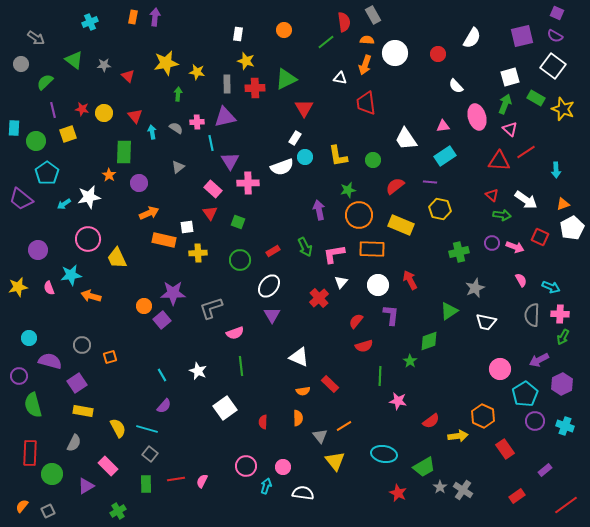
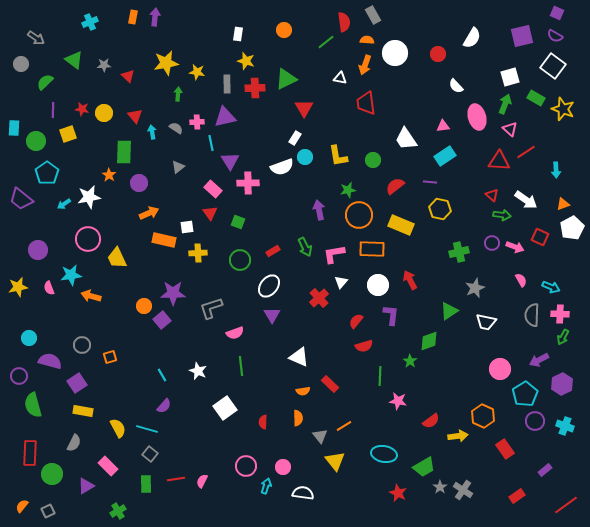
purple line at (53, 110): rotated 14 degrees clockwise
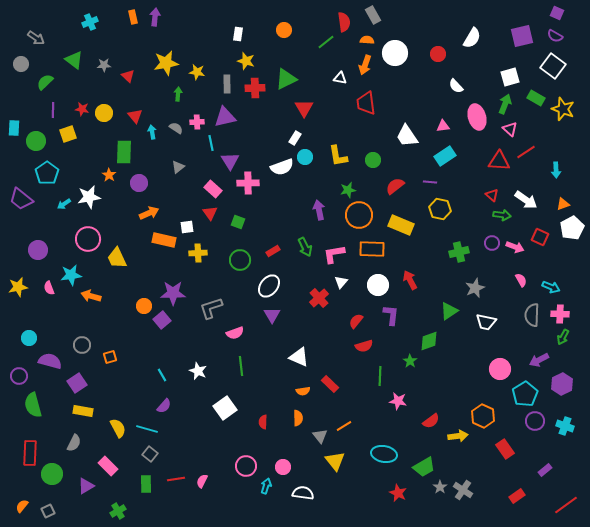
orange rectangle at (133, 17): rotated 24 degrees counterclockwise
white trapezoid at (406, 139): moved 1 px right, 3 px up
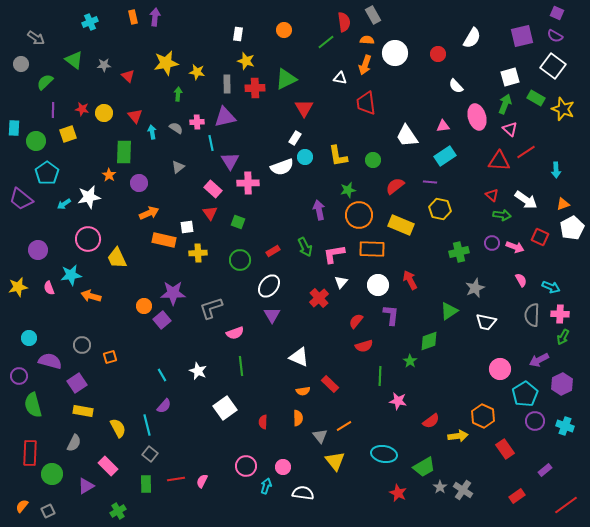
cyan line at (147, 429): moved 4 px up; rotated 60 degrees clockwise
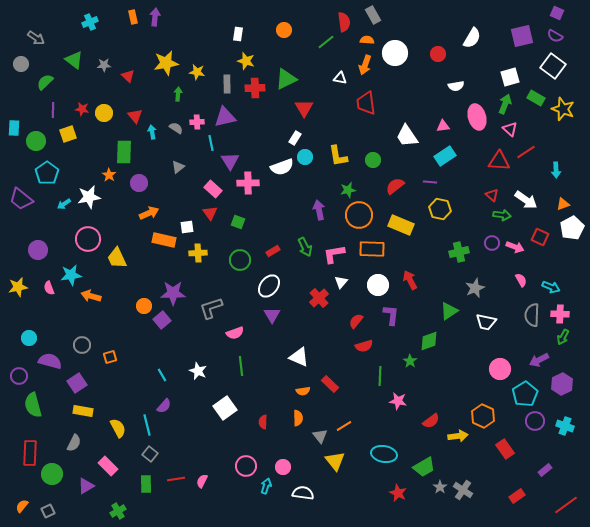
white semicircle at (456, 86): rotated 56 degrees counterclockwise
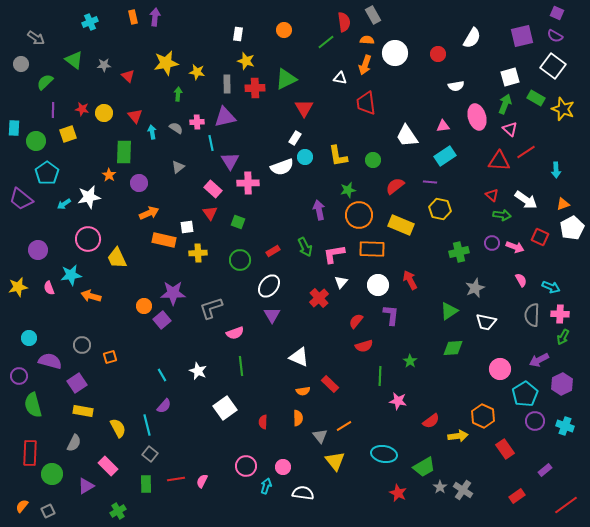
green diamond at (429, 341): moved 24 px right, 7 px down; rotated 15 degrees clockwise
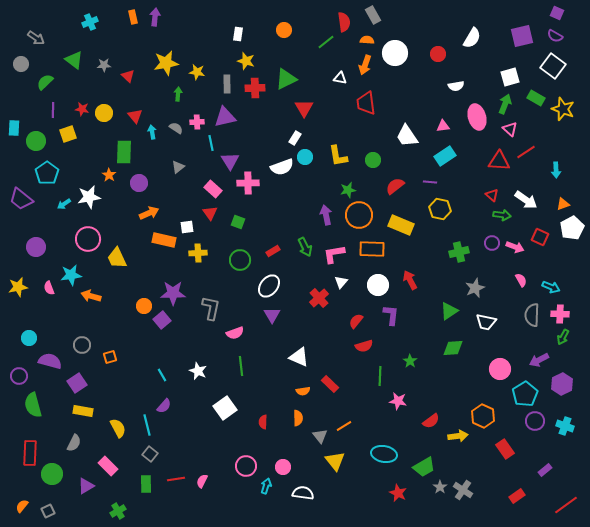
purple arrow at (319, 210): moved 7 px right, 5 px down
purple circle at (38, 250): moved 2 px left, 3 px up
gray L-shape at (211, 308): rotated 120 degrees clockwise
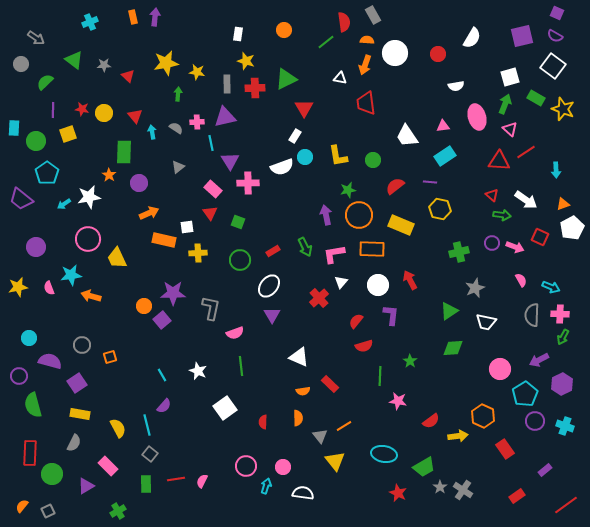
white rectangle at (295, 138): moved 2 px up
yellow rectangle at (83, 411): moved 3 px left, 3 px down
